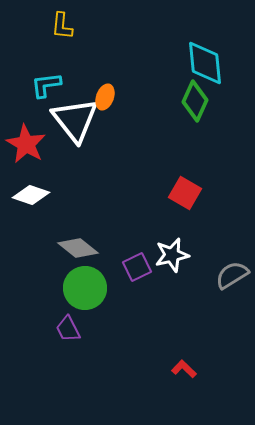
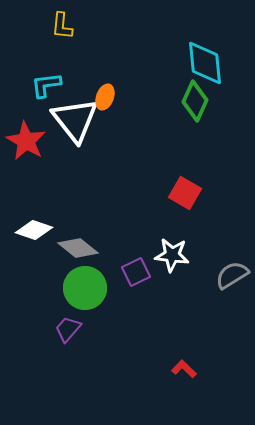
red star: moved 3 px up
white diamond: moved 3 px right, 35 px down
white star: rotated 20 degrees clockwise
purple square: moved 1 px left, 5 px down
purple trapezoid: rotated 68 degrees clockwise
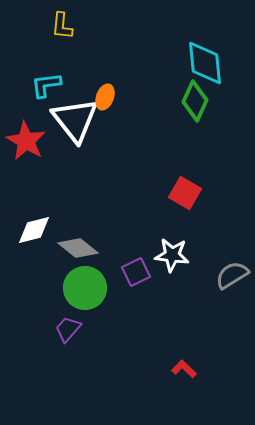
white diamond: rotated 33 degrees counterclockwise
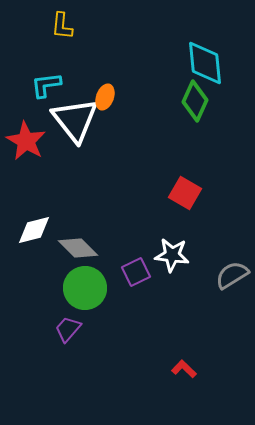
gray diamond: rotated 6 degrees clockwise
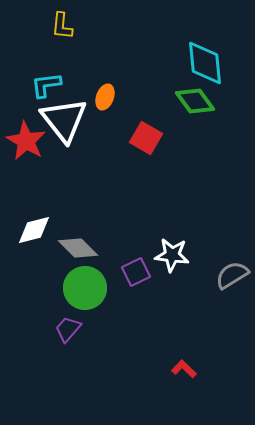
green diamond: rotated 60 degrees counterclockwise
white triangle: moved 11 px left
red square: moved 39 px left, 55 px up
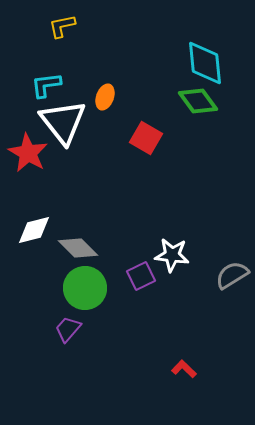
yellow L-shape: rotated 72 degrees clockwise
green diamond: moved 3 px right
white triangle: moved 1 px left, 2 px down
red star: moved 2 px right, 12 px down
purple square: moved 5 px right, 4 px down
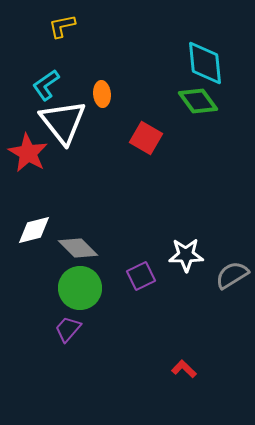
cyan L-shape: rotated 28 degrees counterclockwise
orange ellipse: moved 3 px left, 3 px up; rotated 25 degrees counterclockwise
white star: moved 14 px right; rotated 8 degrees counterclockwise
green circle: moved 5 px left
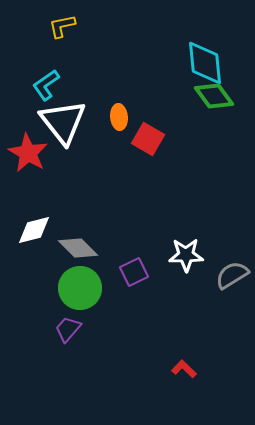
orange ellipse: moved 17 px right, 23 px down
green diamond: moved 16 px right, 5 px up
red square: moved 2 px right, 1 px down
purple square: moved 7 px left, 4 px up
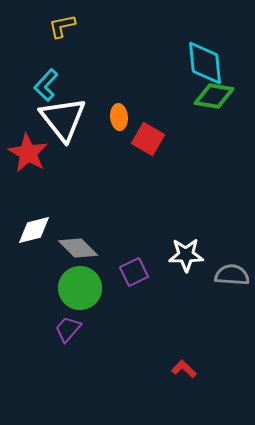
cyan L-shape: rotated 12 degrees counterclockwise
green diamond: rotated 45 degrees counterclockwise
white triangle: moved 3 px up
gray semicircle: rotated 36 degrees clockwise
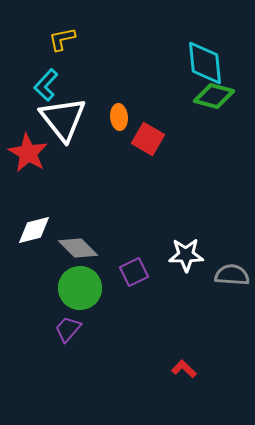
yellow L-shape: moved 13 px down
green diamond: rotated 6 degrees clockwise
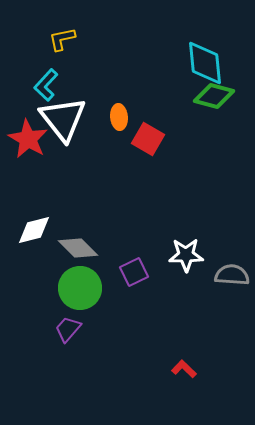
red star: moved 14 px up
